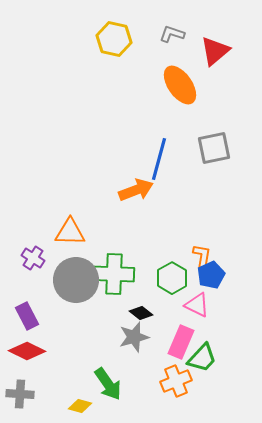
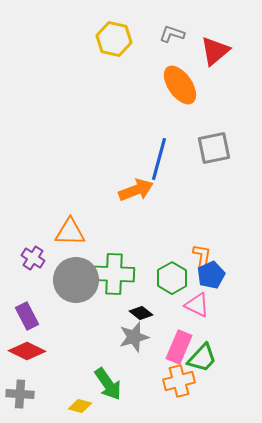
pink rectangle: moved 2 px left, 5 px down
orange cross: moved 3 px right; rotated 8 degrees clockwise
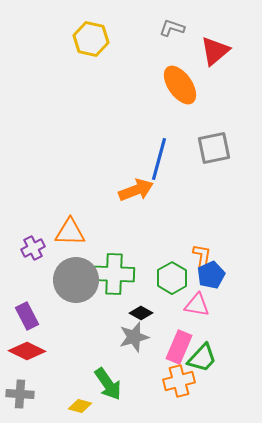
gray L-shape: moved 6 px up
yellow hexagon: moved 23 px left
purple cross: moved 10 px up; rotated 30 degrees clockwise
pink triangle: rotated 16 degrees counterclockwise
black diamond: rotated 10 degrees counterclockwise
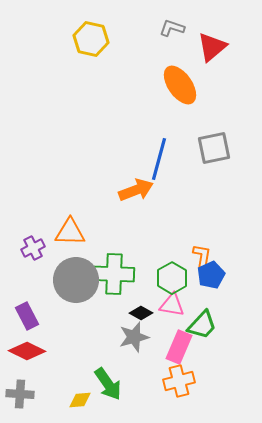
red triangle: moved 3 px left, 4 px up
pink triangle: moved 25 px left
green trapezoid: moved 33 px up
yellow diamond: moved 6 px up; rotated 20 degrees counterclockwise
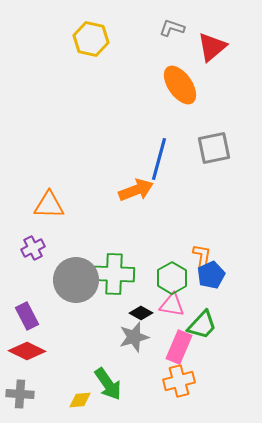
orange triangle: moved 21 px left, 27 px up
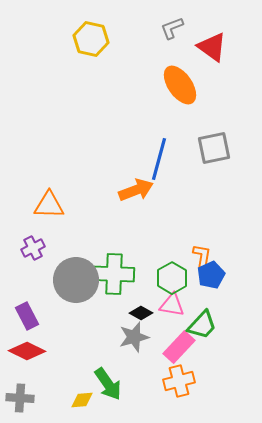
gray L-shape: rotated 40 degrees counterclockwise
red triangle: rotated 44 degrees counterclockwise
pink rectangle: rotated 20 degrees clockwise
gray cross: moved 4 px down
yellow diamond: moved 2 px right
